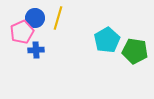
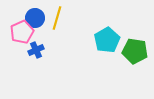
yellow line: moved 1 px left
blue cross: rotated 21 degrees counterclockwise
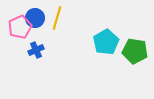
pink pentagon: moved 2 px left, 5 px up
cyan pentagon: moved 1 px left, 2 px down
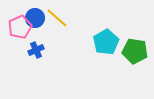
yellow line: rotated 65 degrees counterclockwise
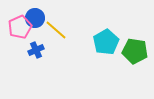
yellow line: moved 1 px left, 12 px down
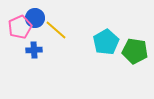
blue cross: moved 2 px left; rotated 21 degrees clockwise
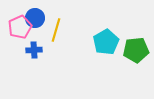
yellow line: rotated 65 degrees clockwise
green pentagon: moved 1 px right, 1 px up; rotated 15 degrees counterclockwise
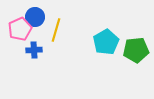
blue circle: moved 1 px up
pink pentagon: moved 2 px down
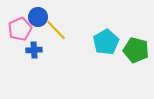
blue circle: moved 3 px right
yellow line: rotated 60 degrees counterclockwise
green pentagon: rotated 20 degrees clockwise
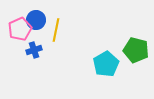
blue circle: moved 2 px left, 3 px down
yellow line: rotated 55 degrees clockwise
cyan pentagon: moved 22 px down
blue cross: rotated 14 degrees counterclockwise
